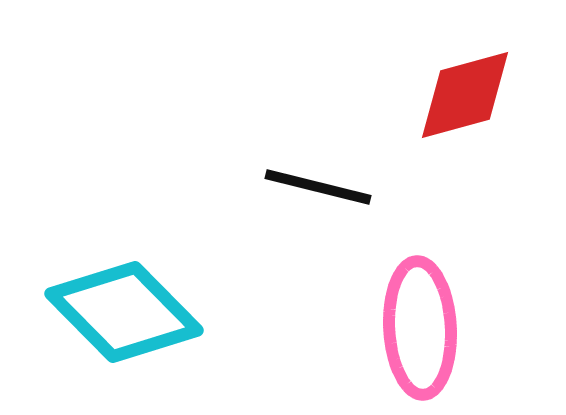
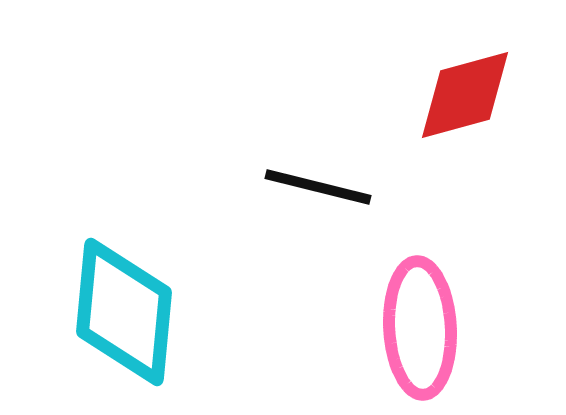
cyan diamond: rotated 50 degrees clockwise
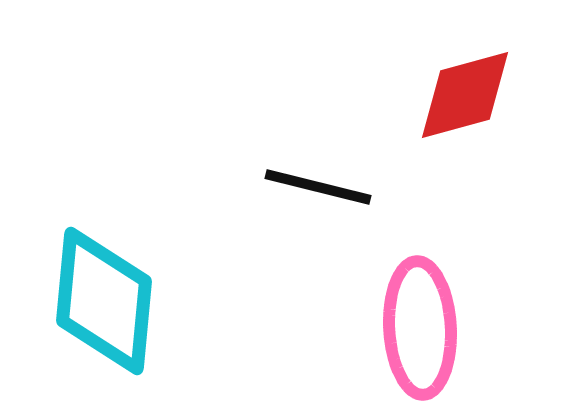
cyan diamond: moved 20 px left, 11 px up
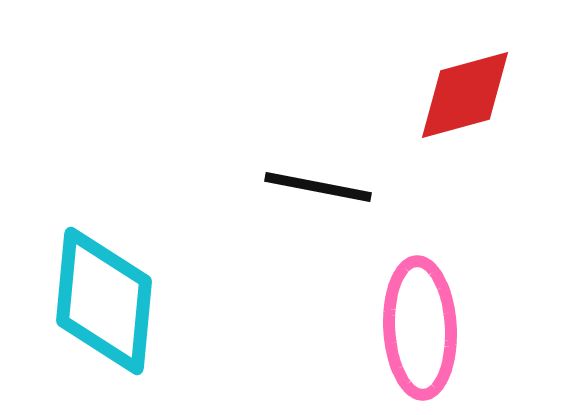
black line: rotated 3 degrees counterclockwise
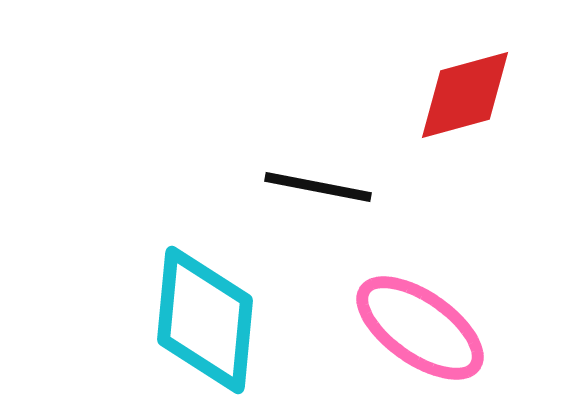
cyan diamond: moved 101 px right, 19 px down
pink ellipse: rotated 52 degrees counterclockwise
